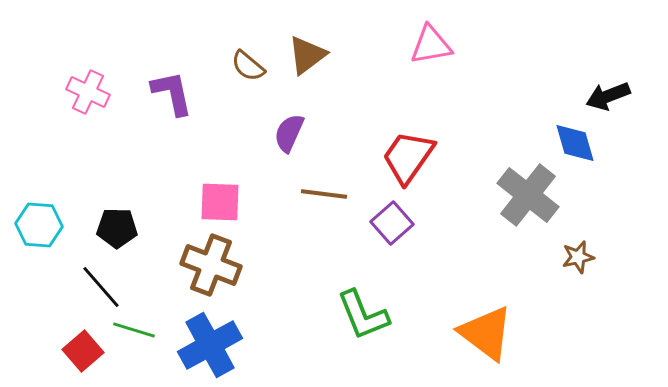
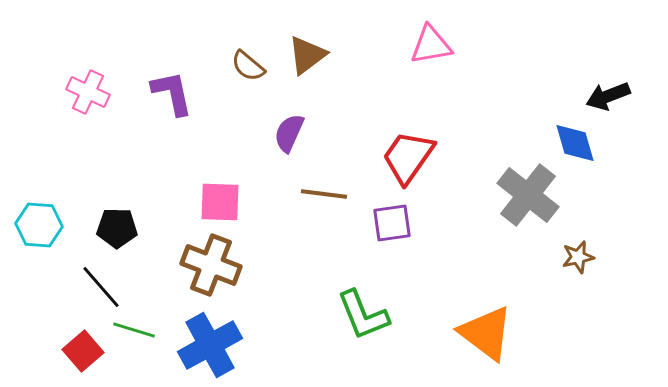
purple square: rotated 33 degrees clockwise
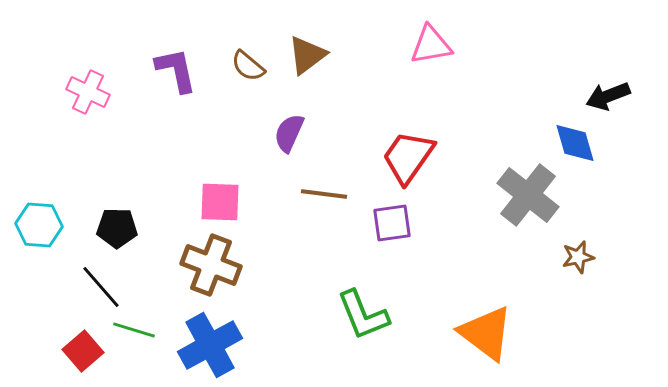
purple L-shape: moved 4 px right, 23 px up
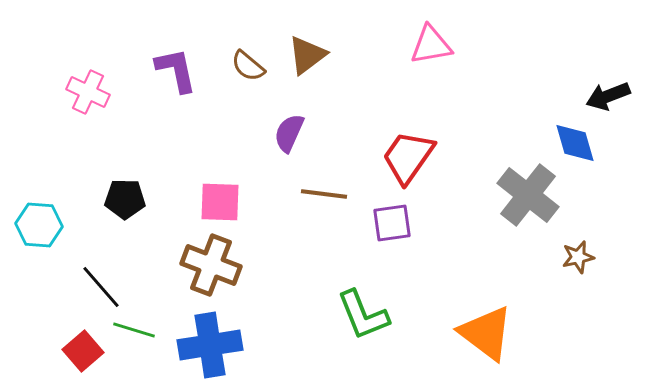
black pentagon: moved 8 px right, 29 px up
blue cross: rotated 20 degrees clockwise
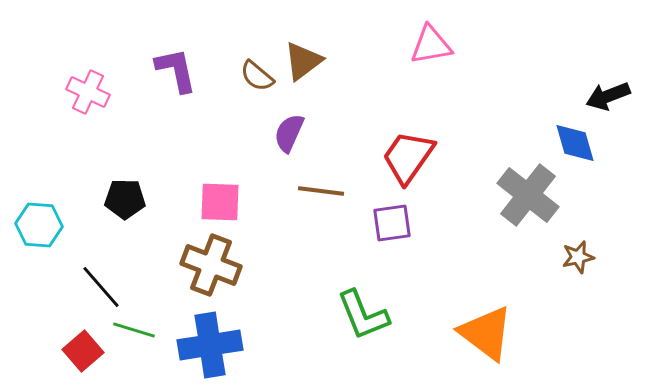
brown triangle: moved 4 px left, 6 px down
brown semicircle: moved 9 px right, 10 px down
brown line: moved 3 px left, 3 px up
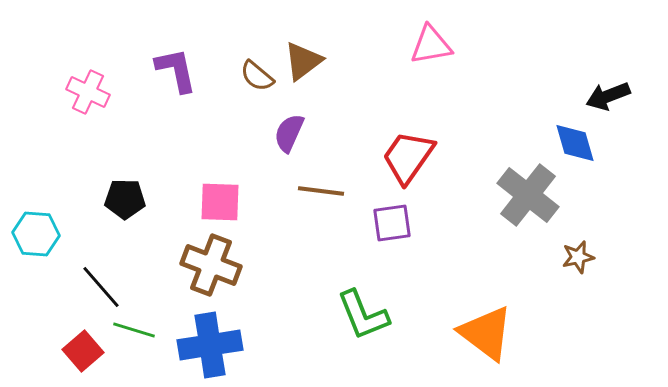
cyan hexagon: moved 3 px left, 9 px down
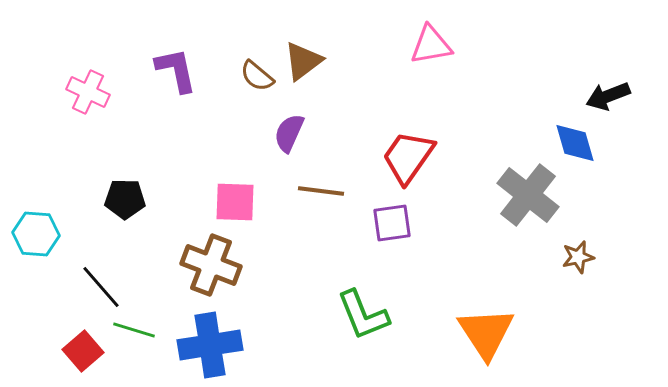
pink square: moved 15 px right
orange triangle: rotated 20 degrees clockwise
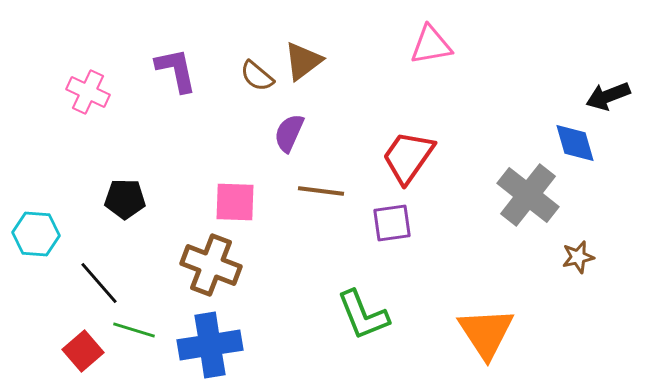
black line: moved 2 px left, 4 px up
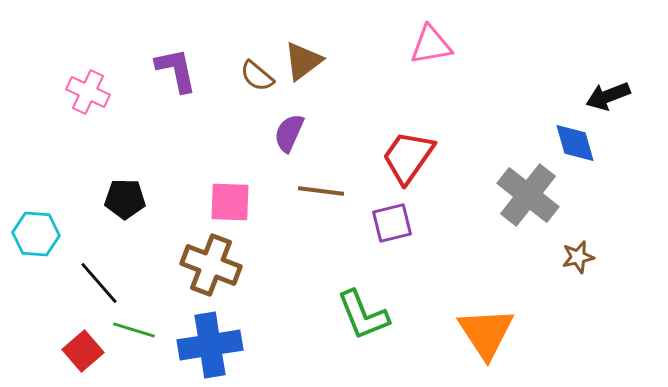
pink square: moved 5 px left
purple square: rotated 6 degrees counterclockwise
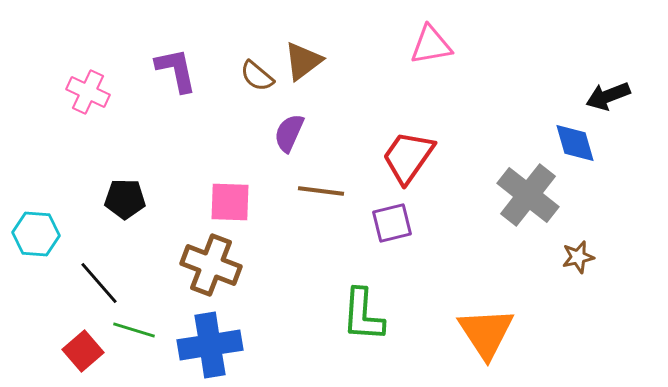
green L-shape: rotated 26 degrees clockwise
